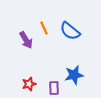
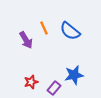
red star: moved 2 px right, 2 px up
purple rectangle: rotated 40 degrees clockwise
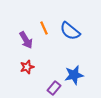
red star: moved 4 px left, 15 px up
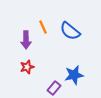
orange line: moved 1 px left, 1 px up
purple arrow: rotated 30 degrees clockwise
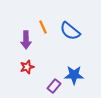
blue star: rotated 12 degrees clockwise
purple rectangle: moved 2 px up
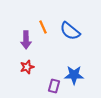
purple rectangle: rotated 24 degrees counterclockwise
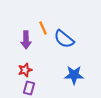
orange line: moved 1 px down
blue semicircle: moved 6 px left, 8 px down
red star: moved 2 px left, 3 px down
purple rectangle: moved 25 px left, 2 px down
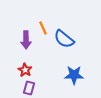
red star: rotated 24 degrees counterclockwise
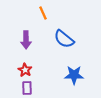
orange line: moved 15 px up
purple rectangle: moved 2 px left; rotated 16 degrees counterclockwise
